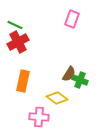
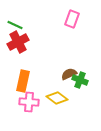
brown semicircle: rotated 147 degrees counterclockwise
pink cross: moved 10 px left, 15 px up
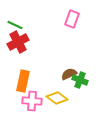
pink cross: moved 3 px right, 1 px up
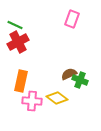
orange rectangle: moved 2 px left
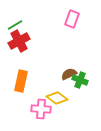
green line: rotated 56 degrees counterclockwise
red cross: moved 1 px right, 1 px up
pink cross: moved 9 px right, 8 px down
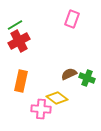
green cross: moved 7 px right, 2 px up
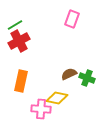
yellow diamond: rotated 25 degrees counterclockwise
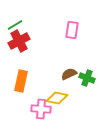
pink rectangle: moved 11 px down; rotated 12 degrees counterclockwise
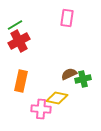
pink rectangle: moved 5 px left, 12 px up
green cross: moved 4 px left, 1 px down; rotated 35 degrees counterclockwise
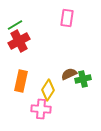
yellow diamond: moved 9 px left, 8 px up; rotated 70 degrees counterclockwise
